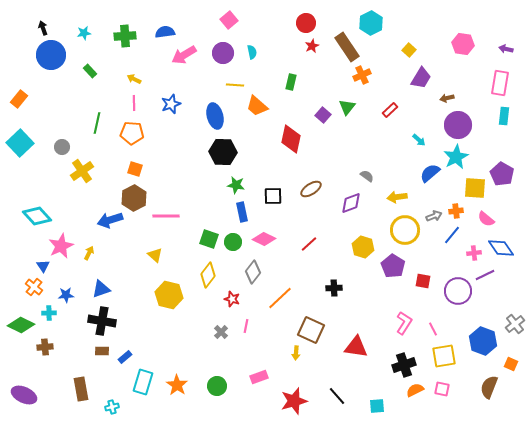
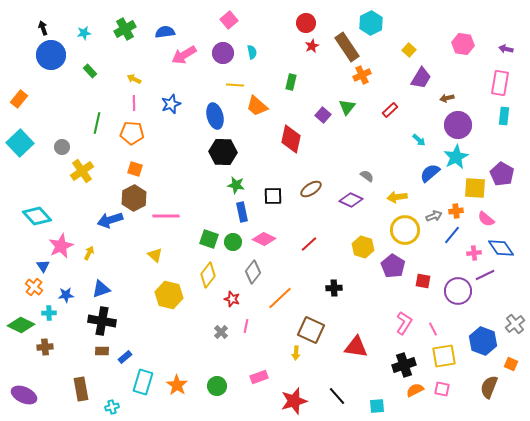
green cross at (125, 36): moved 7 px up; rotated 25 degrees counterclockwise
purple diamond at (351, 203): moved 3 px up; rotated 45 degrees clockwise
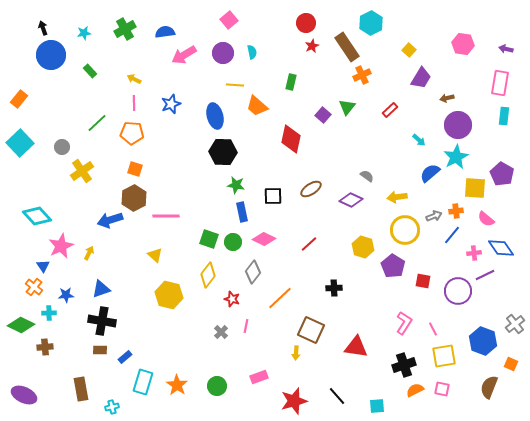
green line at (97, 123): rotated 35 degrees clockwise
brown rectangle at (102, 351): moved 2 px left, 1 px up
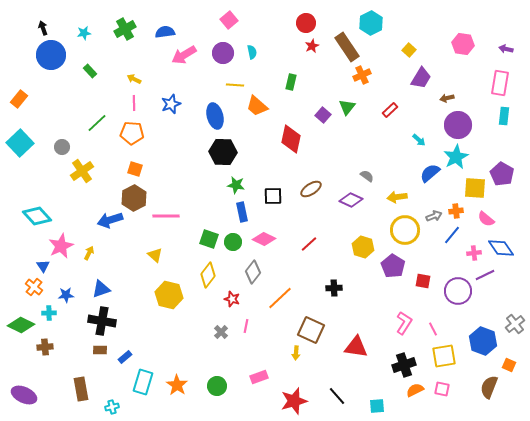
orange square at (511, 364): moved 2 px left, 1 px down
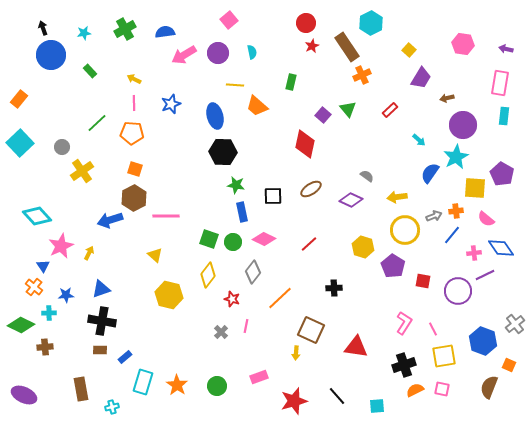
purple circle at (223, 53): moved 5 px left
green triangle at (347, 107): moved 1 px right, 2 px down; rotated 18 degrees counterclockwise
purple circle at (458, 125): moved 5 px right
red diamond at (291, 139): moved 14 px right, 5 px down
blue semicircle at (430, 173): rotated 15 degrees counterclockwise
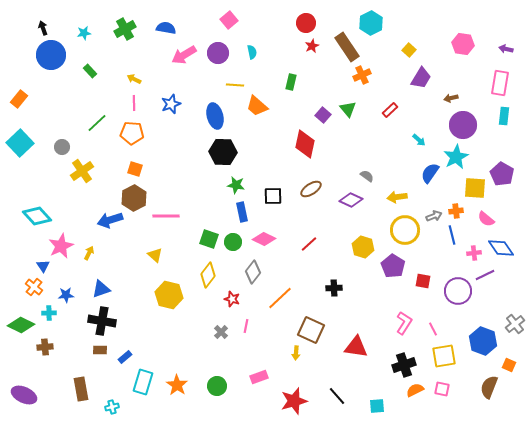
blue semicircle at (165, 32): moved 1 px right, 4 px up; rotated 18 degrees clockwise
brown arrow at (447, 98): moved 4 px right
blue line at (452, 235): rotated 54 degrees counterclockwise
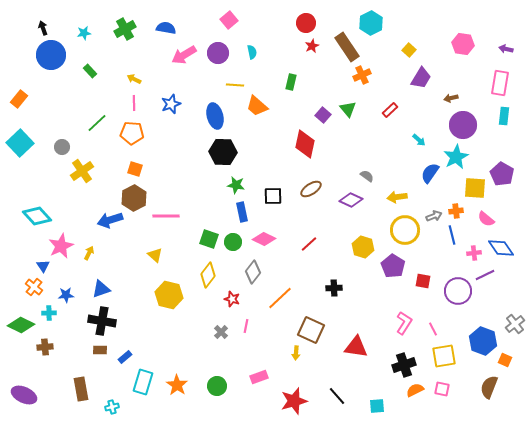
orange square at (509, 365): moved 4 px left, 5 px up
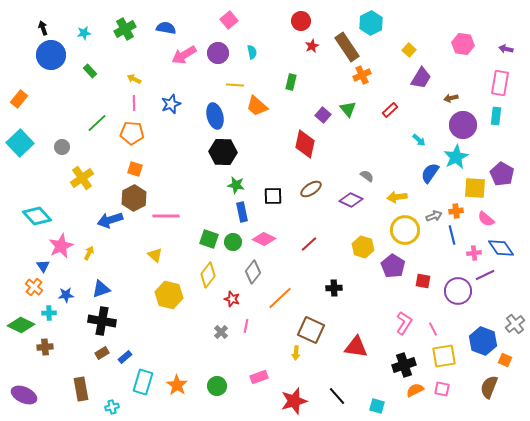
red circle at (306, 23): moved 5 px left, 2 px up
cyan rectangle at (504, 116): moved 8 px left
yellow cross at (82, 171): moved 7 px down
brown rectangle at (100, 350): moved 2 px right, 3 px down; rotated 32 degrees counterclockwise
cyan square at (377, 406): rotated 21 degrees clockwise
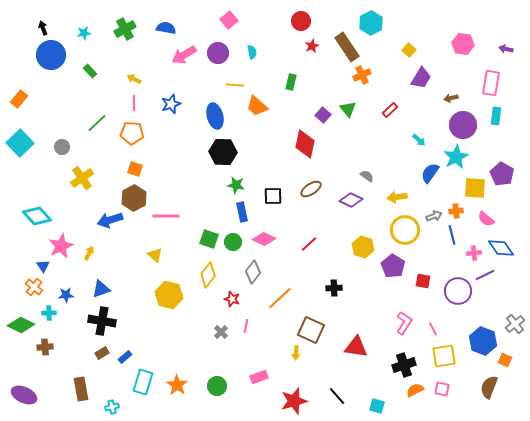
pink rectangle at (500, 83): moved 9 px left
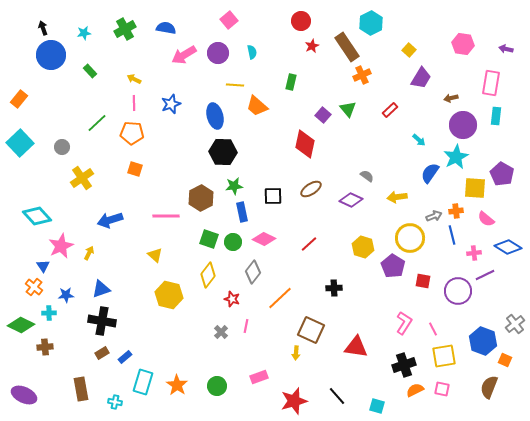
green star at (236, 185): moved 2 px left, 1 px down; rotated 18 degrees counterclockwise
brown hexagon at (134, 198): moved 67 px right
yellow circle at (405, 230): moved 5 px right, 8 px down
blue diamond at (501, 248): moved 7 px right, 1 px up; rotated 24 degrees counterclockwise
cyan cross at (112, 407): moved 3 px right, 5 px up; rotated 24 degrees clockwise
